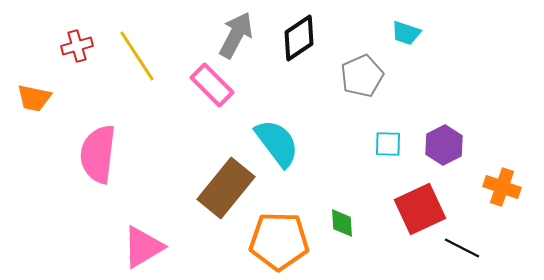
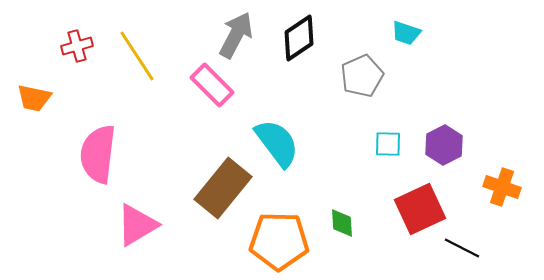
brown rectangle: moved 3 px left
pink triangle: moved 6 px left, 22 px up
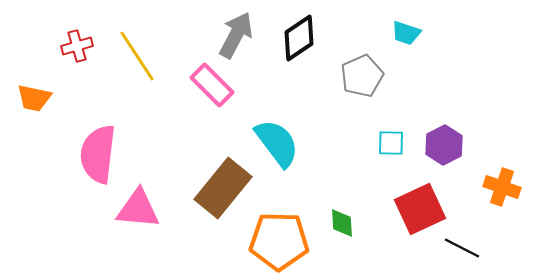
cyan square: moved 3 px right, 1 px up
pink triangle: moved 1 px right, 16 px up; rotated 36 degrees clockwise
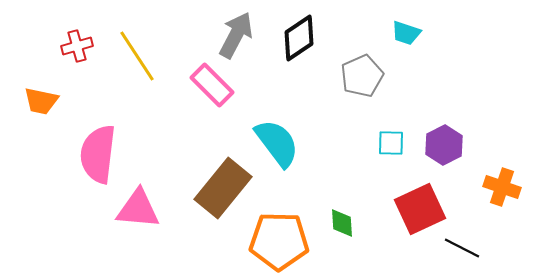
orange trapezoid: moved 7 px right, 3 px down
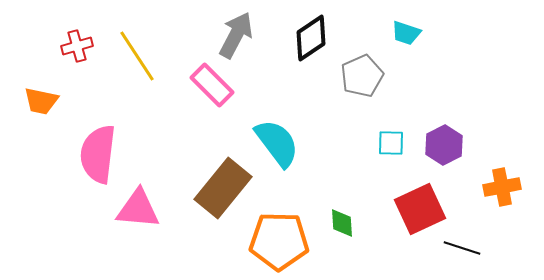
black diamond: moved 12 px right
orange cross: rotated 30 degrees counterclockwise
black line: rotated 9 degrees counterclockwise
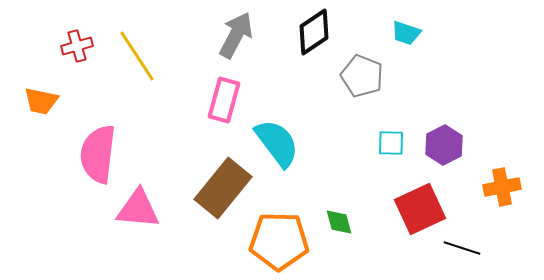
black diamond: moved 3 px right, 6 px up
gray pentagon: rotated 27 degrees counterclockwise
pink rectangle: moved 12 px right, 15 px down; rotated 60 degrees clockwise
green diamond: moved 3 px left, 1 px up; rotated 12 degrees counterclockwise
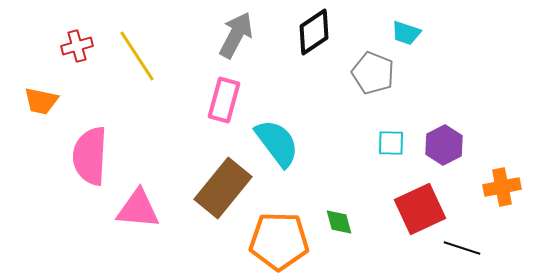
gray pentagon: moved 11 px right, 3 px up
pink semicircle: moved 8 px left, 2 px down; rotated 4 degrees counterclockwise
